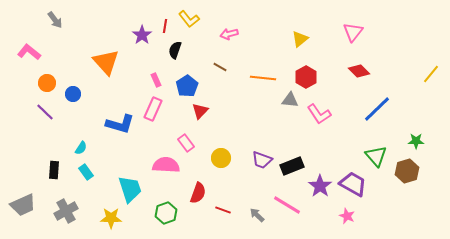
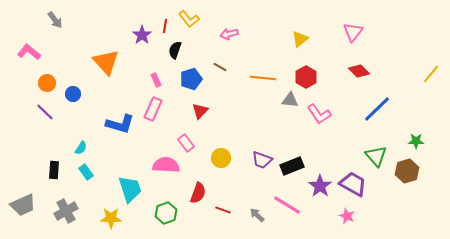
blue pentagon at (187, 86): moved 4 px right, 7 px up; rotated 15 degrees clockwise
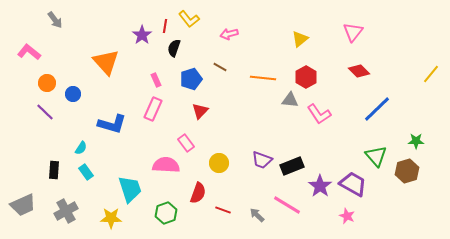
black semicircle at (175, 50): moved 1 px left, 2 px up
blue L-shape at (120, 124): moved 8 px left
yellow circle at (221, 158): moved 2 px left, 5 px down
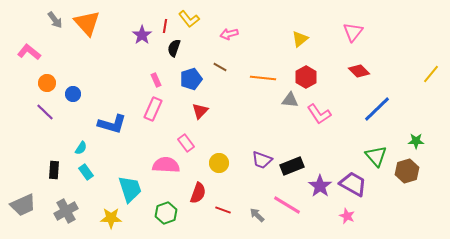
orange triangle at (106, 62): moved 19 px left, 39 px up
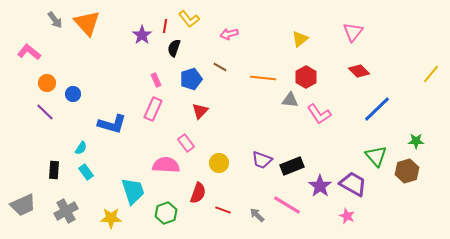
cyan trapezoid at (130, 189): moved 3 px right, 2 px down
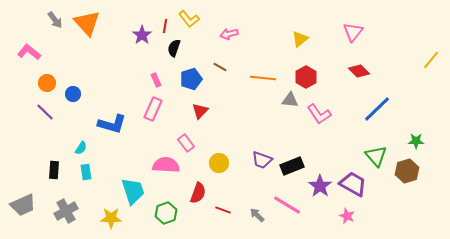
yellow line at (431, 74): moved 14 px up
cyan rectangle at (86, 172): rotated 28 degrees clockwise
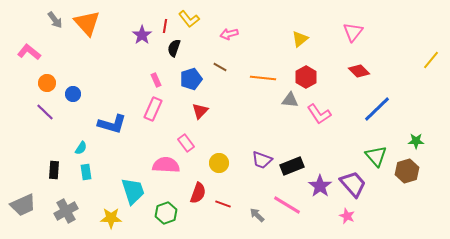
purple trapezoid at (353, 184): rotated 20 degrees clockwise
red line at (223, 210): moved 6 px up
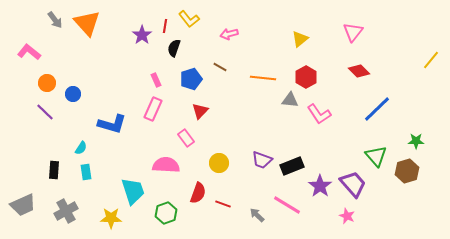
pink rectangle at (186, 143): moved 5 px up
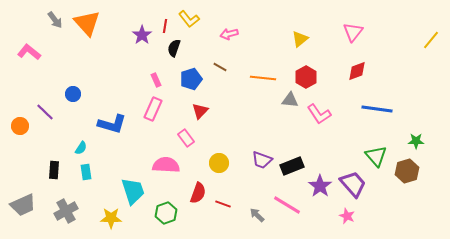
yellow line at (431, 60): moved 20 px up
red diamond at (359, 71): moved 2 px left; rotated 65 degrees counterclockwise
orange circle at (47, 83): moved 27 px left, 43 px down
blue line at (377, 109): rotated 52 degrees clockwise
